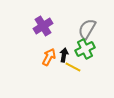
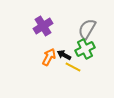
black arrow: rotated 72 degrees counterclockwise
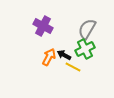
purple cross: rotated 30 degrees counterclockwise
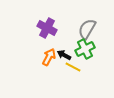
purple cross: moved 4 px right, 2 px down
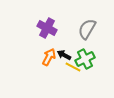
green cross: moved 10 px down
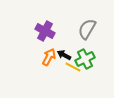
purple cross: moved 2 px left, 3 px down
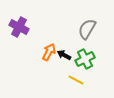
purple cross: moved 26 px left, 4 px up
orange arrow: moved 5 px up
yellow line: moved 3 px right, 13 px down
